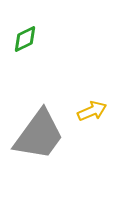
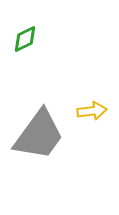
yellow arrow: rotated 16 degrees clockwise
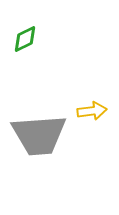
gray trapezoid: rotated 50 degrees clockwise
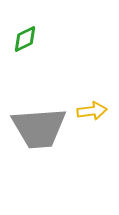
gray trapezoid: moved 7 px up
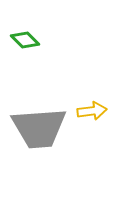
green diamond: moved 1 px down; rotated 72 degrees clockwise
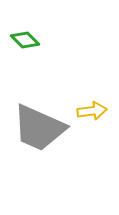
gray trapezoid: rotated 28 degrees clockwise
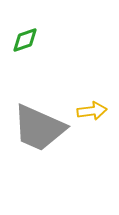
green diamond: rotated 64 degrees counterclockwise
